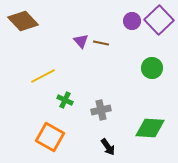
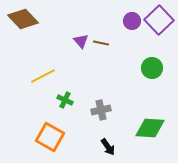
brown diamond: moved 2 px up
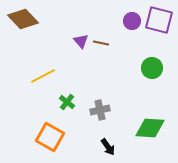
purple square: rotated 32 degrees counterclockwise
green cross: moved 2 px right, 2 px down; rotated 14 degrees clockwise
gray cross: moved 1 px left
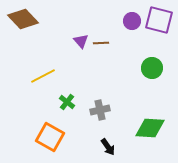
brown line: rotated 14 degrees counterclockwise
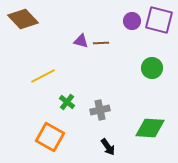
purple triangle: rotated 35 degrees counterclockwise
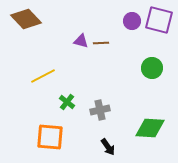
brown diamond: moved 3 px right
orange square: rotated 24 degrees counterclockwise
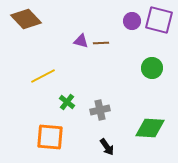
black arrow: moved 1 px left
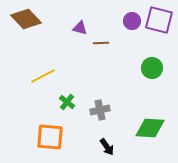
purple triangle: moved 1 px left, 13 px up
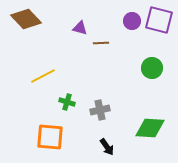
green cross: rotated 21 degrees counterclockwise
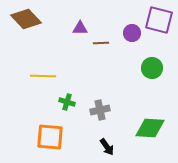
purple circle: moved 12 px down
purple triangle: rotated 14 degrees counterclockwise
yellow line: rotated 30 degrees clockwise
